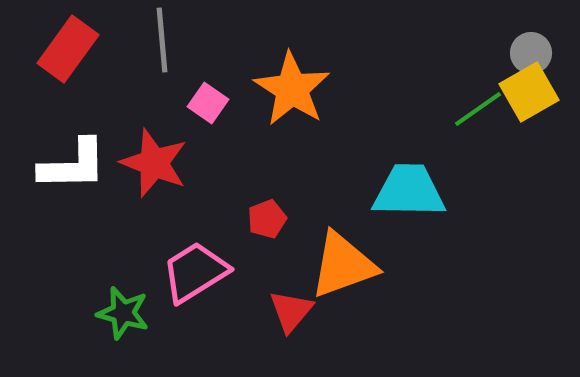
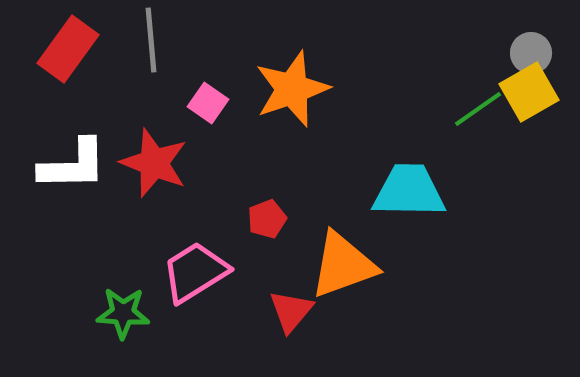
gray line: moved 11 px left
orange star: rotated 20 degrees clockwise
green star: rotated 12 degrees counterclockwise
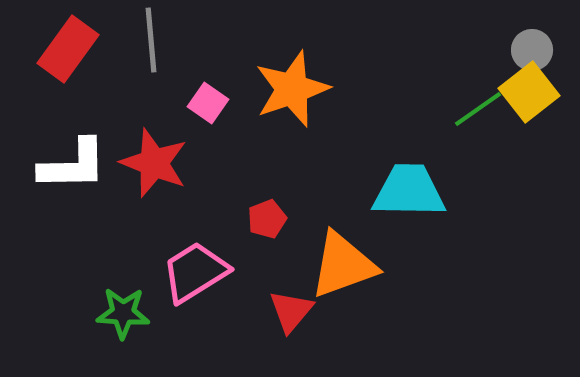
gray circle: moved 1 px right, 3 px up
yellow square: rotated 8 degrees counterclockwise
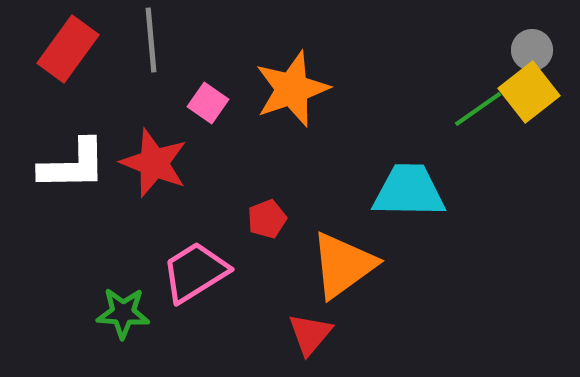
orange triangle: rotated 16 degrees counterclockwise
red triangle: moved 19 px right, 23 px down
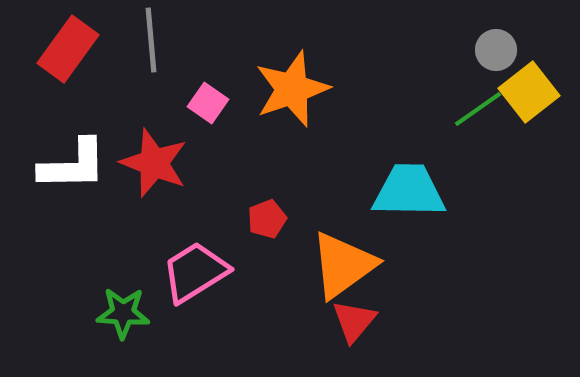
gray circle: moved 36 px left
red triangle: moved 44 px right, 13 px up
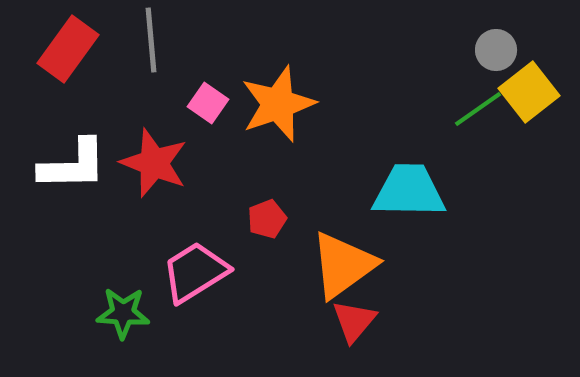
orange star: moved 14 px left, 15 px down
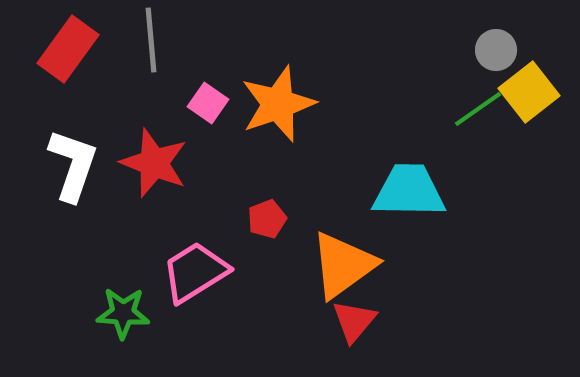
white L-shape: rotated 70 degrees counterclockwise
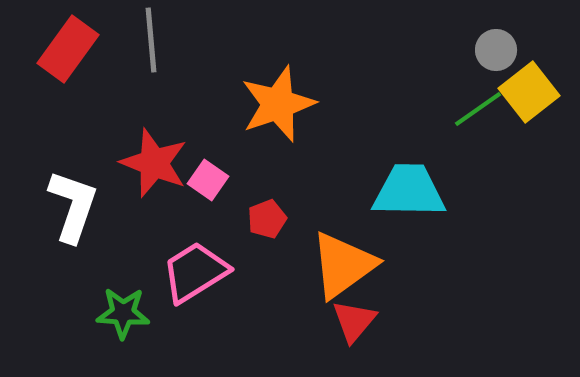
pink square: moved 77 px down
white L-shape: moved 41 px down
